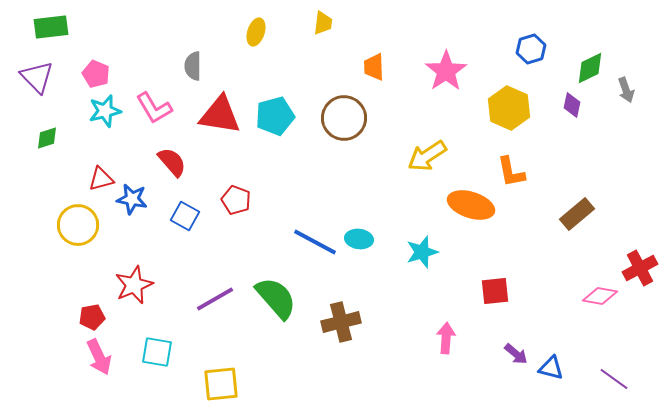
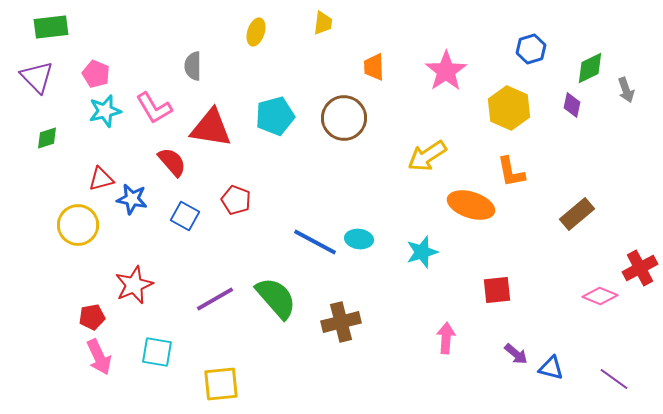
red triangle at (220, 115): moved 9 px left, 13 px down
red square at (495, 291): moved 2 px right, 1 px up
pink diamond at (600, 296): rotated 12 degrees clockwise
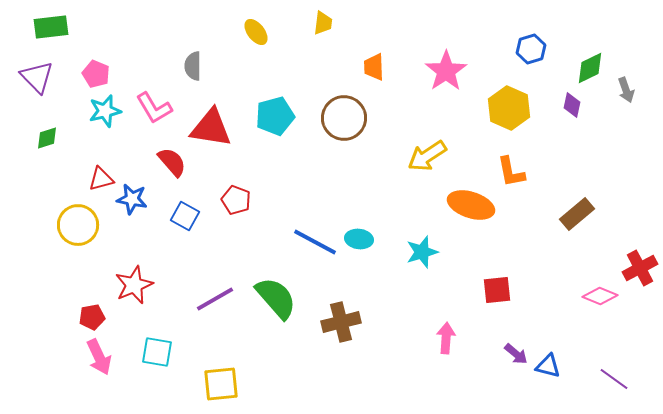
yellow ellipse at (256, 32): rotated 56 degrees counterclockwise
blue triangle at (551, 368): moved 3 px left, 2 px up
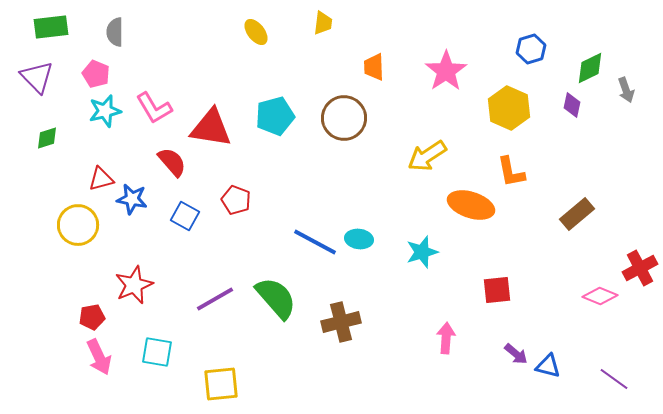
gray semicircle at (193, 66): moved 78 px left, 34 px up
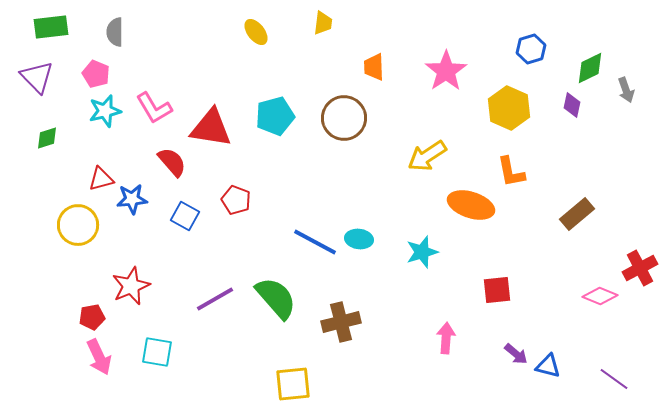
blue star at (132, 199): rotated 16 degrees counterclockwise
red star at (134, 285): moved 3 px left, 1 px down
yellow square at (221, 384): moved 72 px right
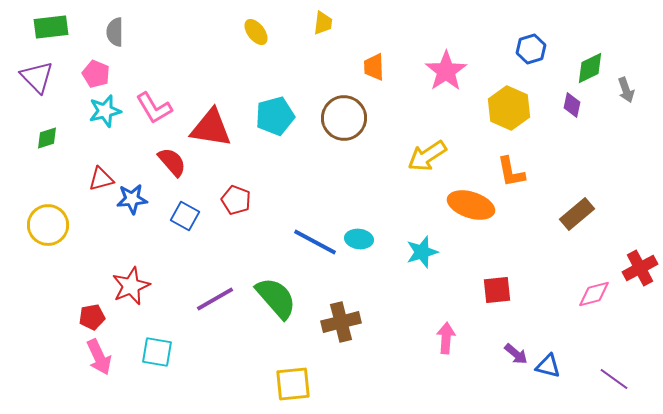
yellow circle at (78, 225): moved 30 px left
pink diamond at (600, 296): moved 6 px left, 2 px up; rotated 36 degrees counterclockwise
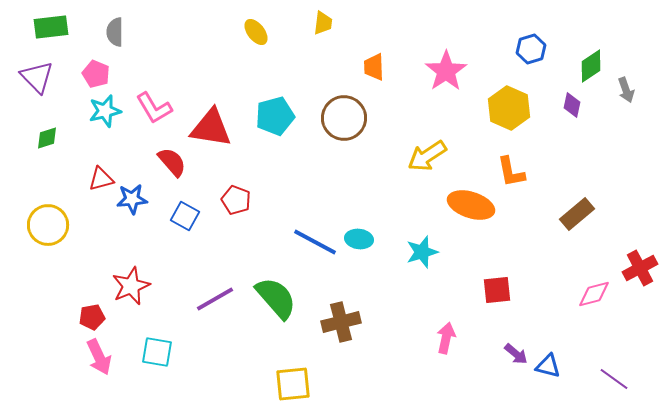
green diamond at (590, 68): moved 1 px right, 2 px up; rotated 8 degrees counterclockwise
pink arrow at (446, 338): rotated 8 degrees clockwise
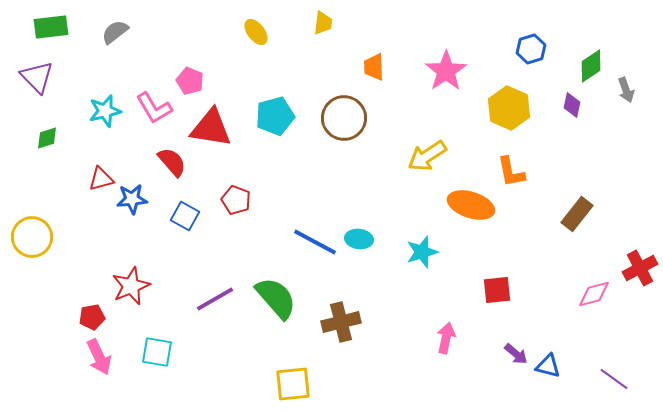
gray semicircle at (115, 32): rotated 52 degrees clockwise
pink pentagon at (96, 74): moved 94 px right, 7 px down
brown rectangle at (577, 214): rotated 12 degrees counterclockwise
yellow circle at (48, 225): moved 16 px left, 12 px down
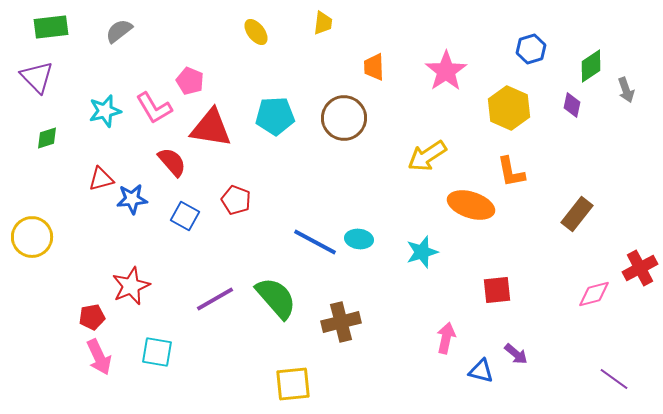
gray semicircle at (115, 32): moved 4 px right, 1 px up
cyan pentagon at (275, 116): rotated 12 degrees clockwise
blue triangle at (548, 366): moved 67 px left, 5 px down
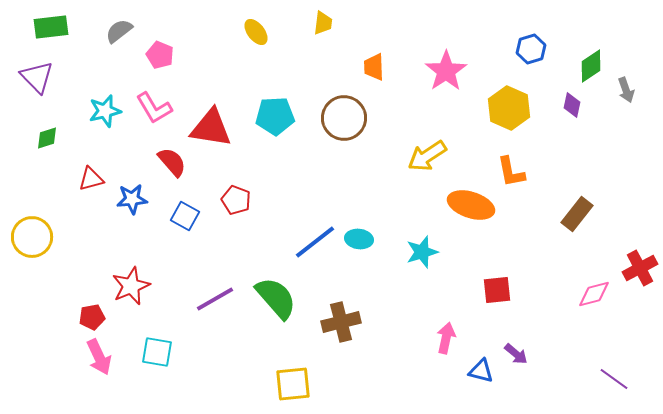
pink pentagon at (190, 81): moved 30 px left, 26 px up
red triangle at (101, 179): moved 10 px left
blue line at (315, 242): rotated 66 degrees counterclockwise
